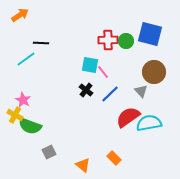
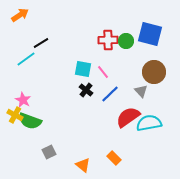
black line: rotated 35 degrees counterclockwise
cyan square: moved 7 px left, 4 px down
green semicircle: moved 5 px up
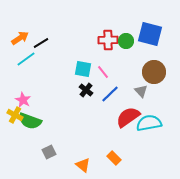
orange arrow: moved 23 px down
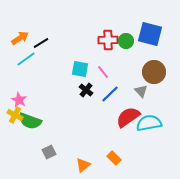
cyan square: moved 3 px left
pink star: moved 4 px left
orange triangle: rotated 42 degrees clockwise
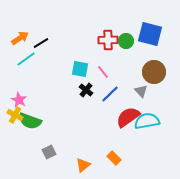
cyan semicircle: moved 2 px left, 2 px up
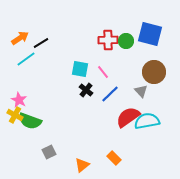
orange triangle: moved 1 px left
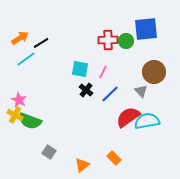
blue square: moved 4 px left, 5 px up; rotated 20 degrees counterclockwise
pink line: rotated 64 degrees clockwise
gray square: rotated 32 degrees counterclockwise
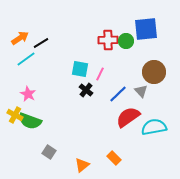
pink line: moved 3 px left, 2 px down
blue line: moved 8 px right
pink star: moved 9 px right, 6 px up
cyan semicircle: moved 7 px right, 6 px down
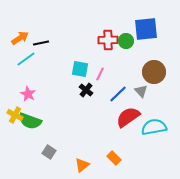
black line: rotated 21 degrees clockwise
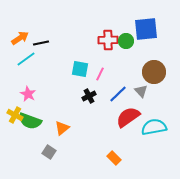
black cross: moved 3 px right, 6 px down; rotated 24 degrees clockwise
orange triangle: moved 20 px left, 37 px up
